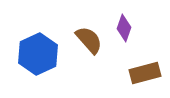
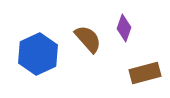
brown semicircle: moved 1 px left, 1 px up
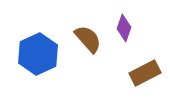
brown rectangle: rotated 12 degrees counterclockwise
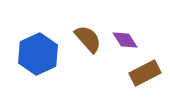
purple diamond: moved 1 px right, 12 px down; rotated 52 degrees counterclockwise
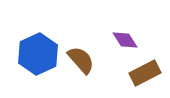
brown semicircle: moved 7 px left, 21 px down
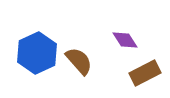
blue hexagon: moved 1 px left, 1 px up
brown semicircle: moved 2 px left, 1 px down
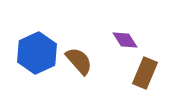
brown rectangle: rotated 40 degrees counterclockwise
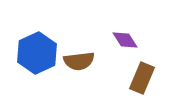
brown semicircle: rotated 124 degrees clockwise
brown rectangle: moved 3 px left, 5 px down
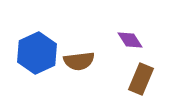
purple diamond: moved 5 px right
brown rectangle: moved 1 px left, 1 px down
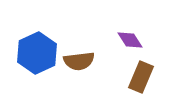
brown rectangle: moved 2 px up
